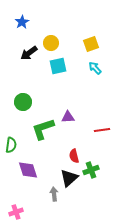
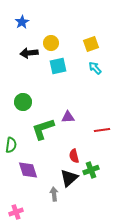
black arrow: rotated 30 degrees clockwise
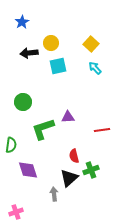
yellow square: rotated 28 degrees counterclockwise
